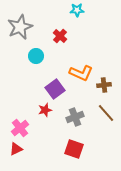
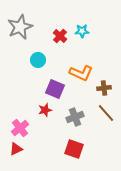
cyan star: moved 5 px right, 21 px down
cyan circle: moved 2 px right, 4 px down
brown cross: moved 3 px down
purple square: rotated 30 degrees counterclockwise
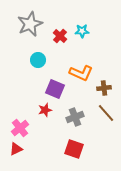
gray star: moved 10 px right, 3 px up
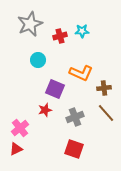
red cross: rotated 32 degrees clockwise
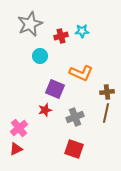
red cross: moved 1 px right
cyan circle: moved 2 px right, 4 px up
brown cross: moved 3 px right, 4 px down
brown line: rotated 54 degrees clockwise
pink cross: moved 1 px left
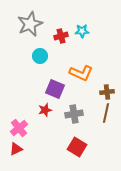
gray cross: moved 1 px left, 3 px up; rotated 12 degrees clockwise
red square: moved 3 px right, 2 px up; rotated 12 degrees clockwise
